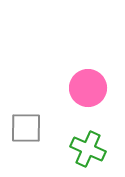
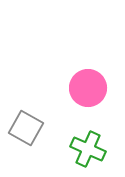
gray square: rotated 28 degrees clockwise
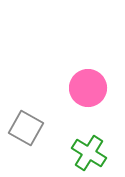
green cross: moved 1 px right, 4 px down; rotated 8 degrees clockwise
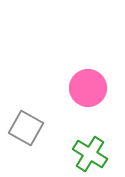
green cross: moved 1 px right, 1 px down
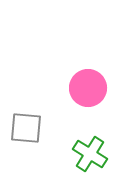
gray square: rotated 24 degrees counterclockwise
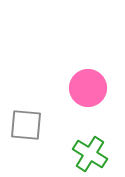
gray square: moved 3 px up
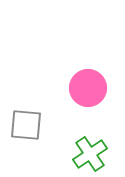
green cross: rotated 24 degrees clockwise
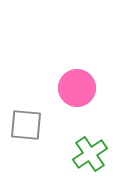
pink circle: moved 11 px left
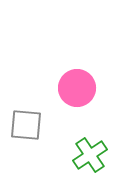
green cross: moved 1 px down
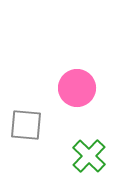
green cross: moved 1 px left, 1 px down; rotated 12 degrees counterclockwise
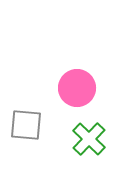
green cross: moved 17 px up
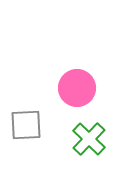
gray square: rotated 8 degrees counterclockwise
